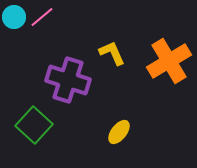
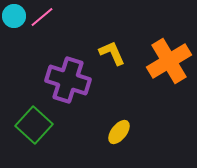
cyan circle: moved 1 px up
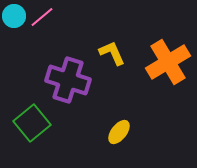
orange cross: moved 1 px left, 1 px down
green square: moved 2 px left, 2 px up; rotated 9 degrees clockwise
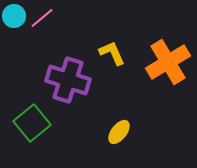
pink line: moved 1 px down
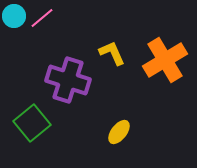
orange cross: moved 3 px left, 2 px up
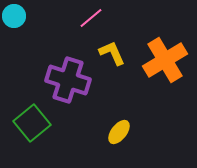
pink line: moved 49 px right
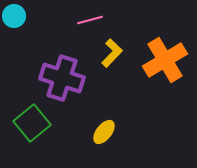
pink line: moved 1 px left, 2 px down; rotated 25 degrees clockwise
yellow L-shape: rotated 68 degrees clockwise
purple cross: moved 6 px left, 2 px up
yellow ellipse: moved 15 px left
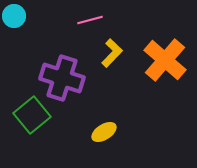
orange cross: rotated 18 degrees counterclockwise
green square: moved 8 px up
yellow ellipse: rotated 20 degrees clockwise
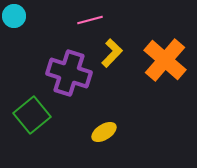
purple cross: moved 7 px right, 5 px up
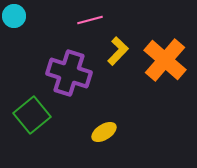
yellow L-shape: moved 6 px right, 2 px up
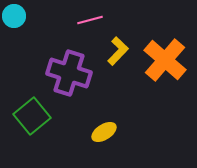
green square: moved 1 px down
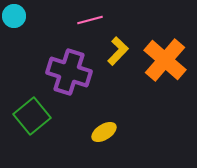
purple cross: moved 1 px up
